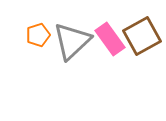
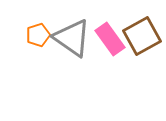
gray triangle: moved 3 px up; rotated 42 degrees counterclockwise
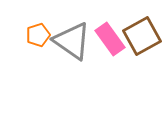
gray triangle: moved 3 px down
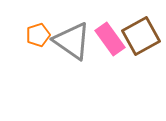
brown square: moved 1 px left
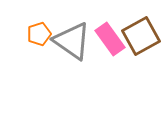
orange pentagon: moved 1 px right, 1 px up
